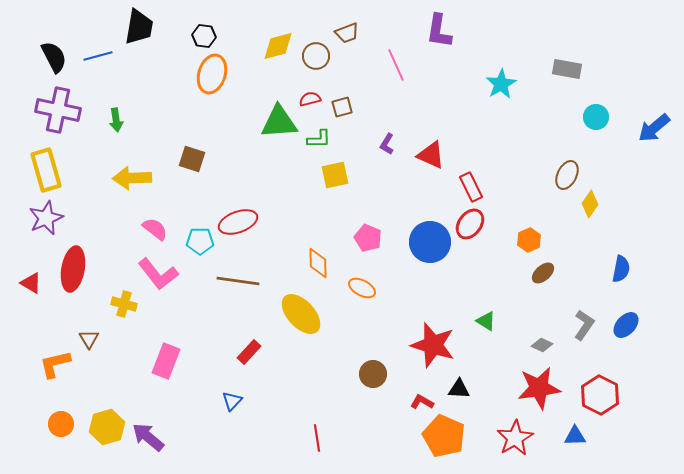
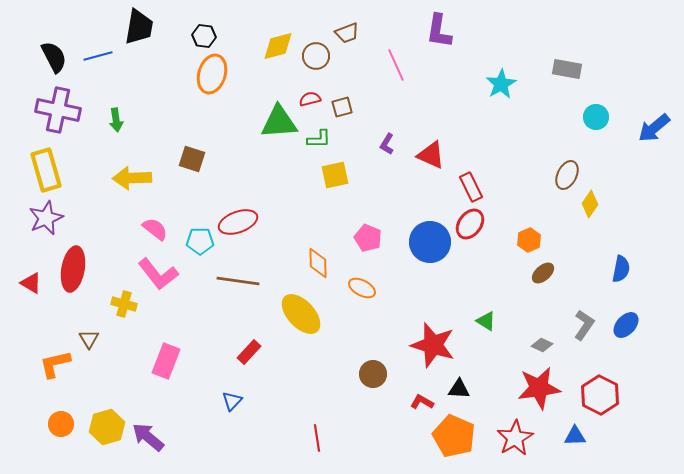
orange pentagon at (444, 436): moved 10 px right
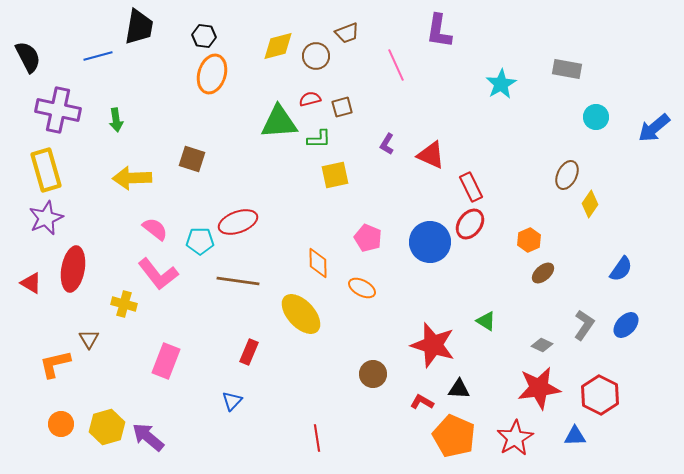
black semicircle at (54, 57): moved 26 px left
blue semicircle at (621, 269): rotated 24 degrees clockwise
red rectangle at (249, 352): rotated 20 degrees counterclockwise
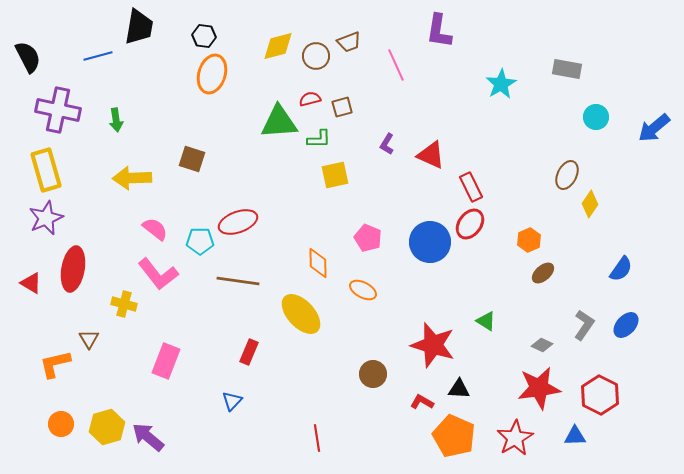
brown trapezoid at (347, 33): moved 2 px right, 9 px down
orange ellipse at (362, 288): moved 1 px right, 2 px down
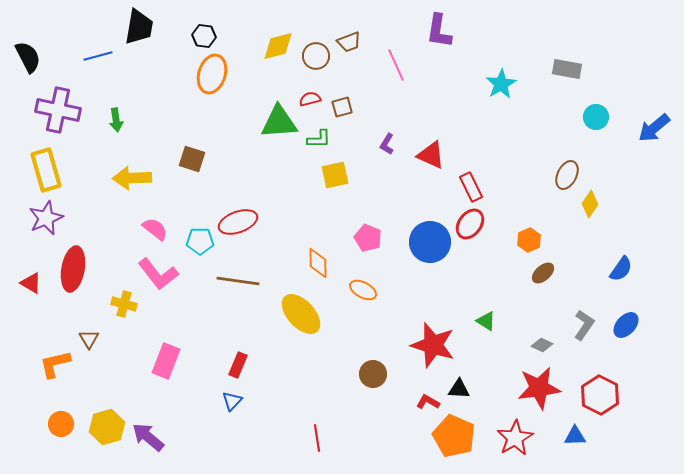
red rectangle at (249, 352): moved 11 px left, 13 px down
red L-shape at (422, 402): moved 6 px right
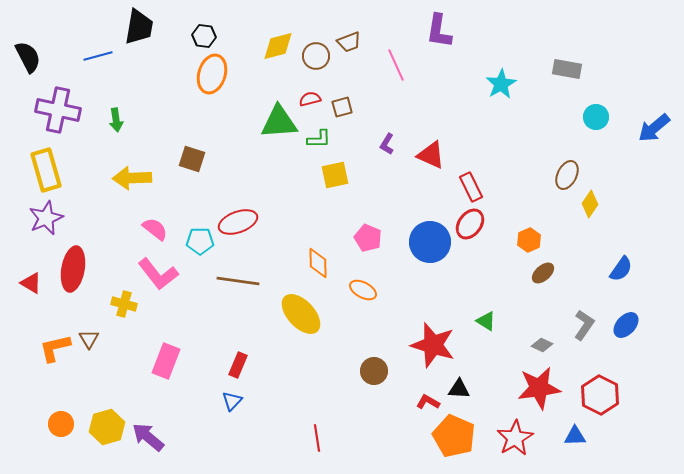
orange L-shape at (55, 364): moved 16 px up
brown circle at (373, 374): moved 1 px right, 3 px up
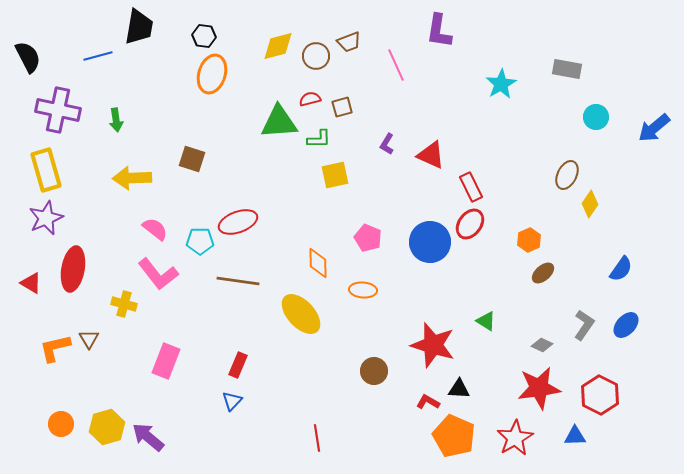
orange ellipse at (363, 290): rotated 24 degrees counterclockwise
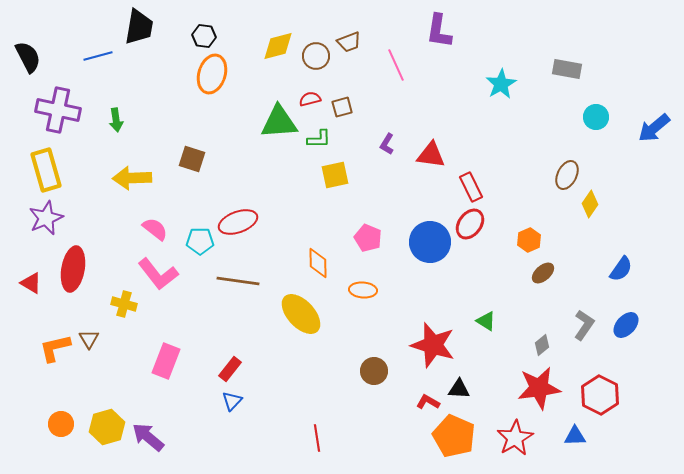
red triangle at (431, 155): rotated 16 degrees counterclockwise
gray diamond at (542, 345): rotated 65 degrees counterclockwise
red rectangle at (238, 365): moved 8 px left, 4 px down; rotated 15 degrees clockwise
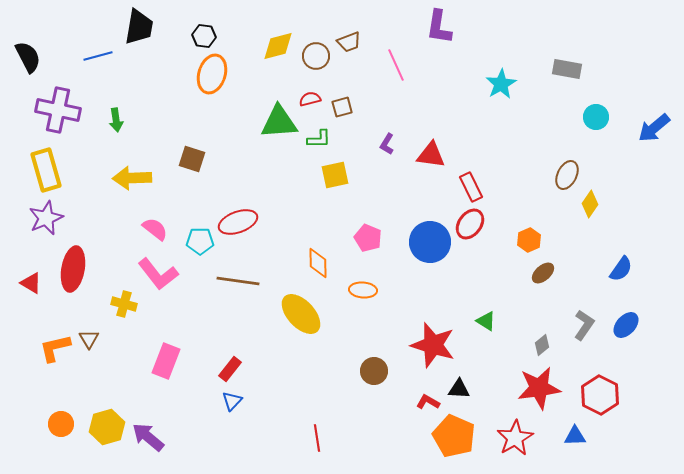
purple L-shape at (439, 31): moved 4 px up
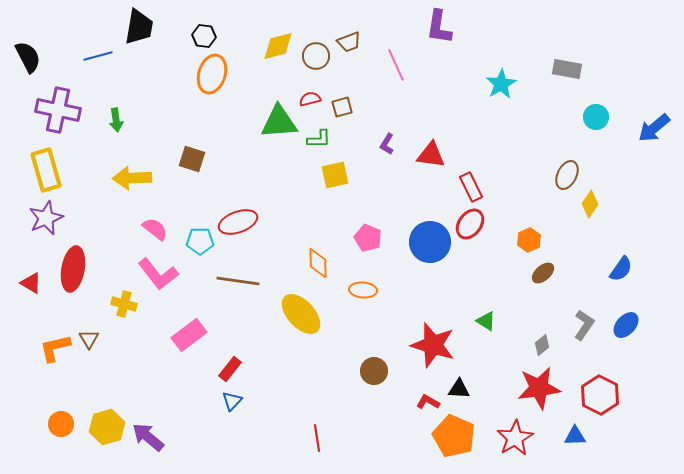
pink rectangle at (166, 361): moved 23 px right, 26 px up; rotated 32 degrees clockwise
